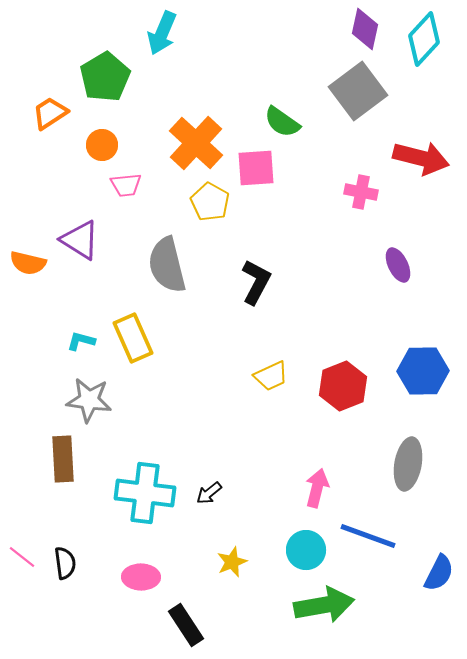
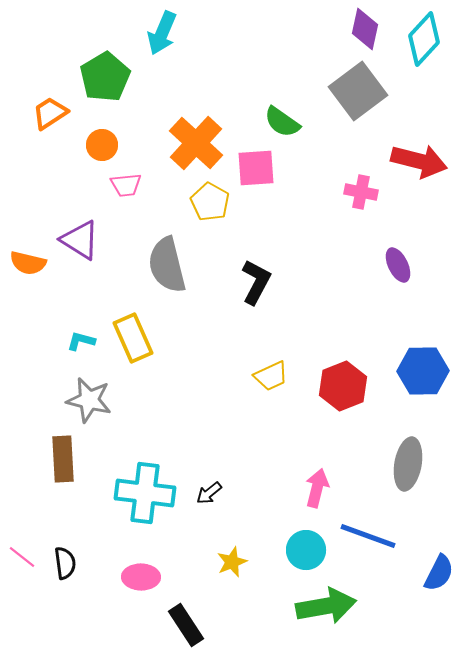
red arrow: moved 2 px left, 3 px down
gray star: rotated 6 degrees clockwise
green arrow: moved 2 px right, 1 px down
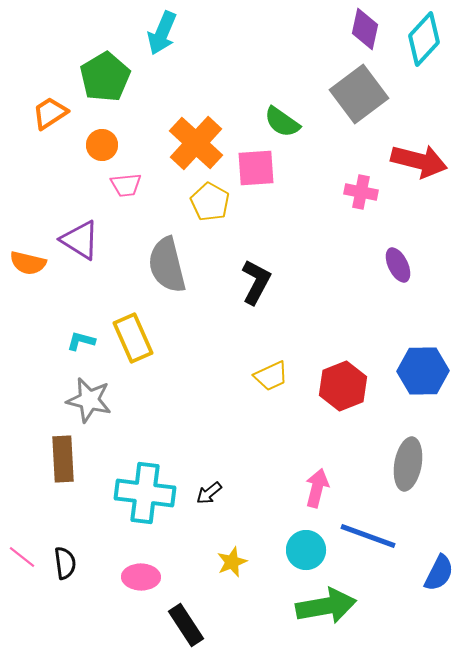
gray square: moved 1 px right, 3 px down
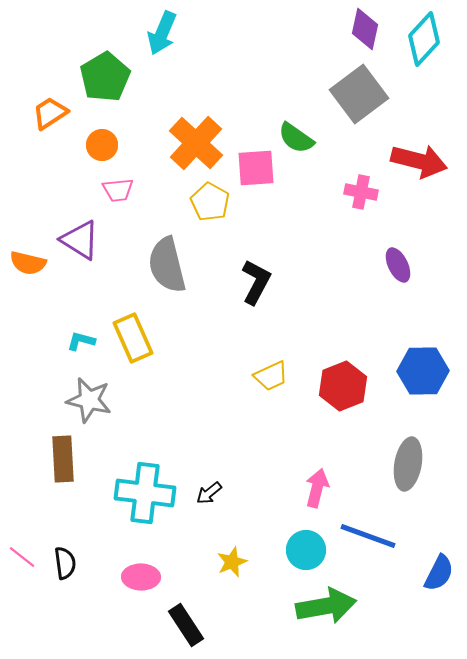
green semicircle: moved 14 px right, 16 px down
pink trapezoid: moved 8 px left, 5 px down
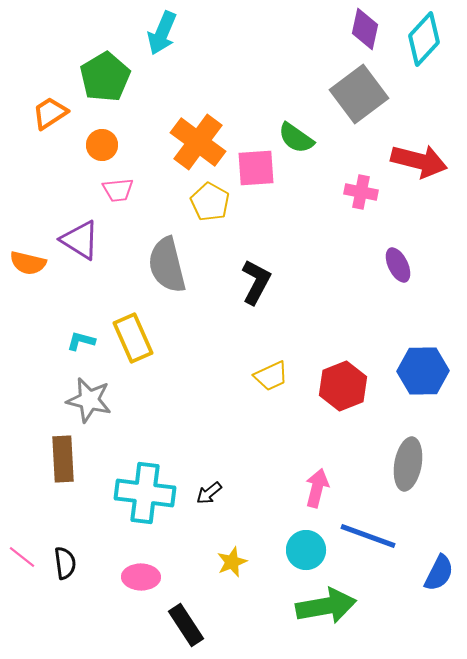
orange cross: moved 2 px right, 1 px up; rotated 6 degrees counterclockwise
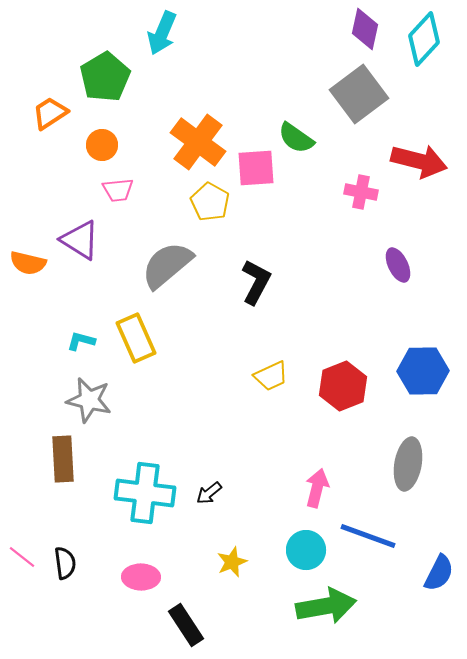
gray semicircle: rotated 64 degrees clockwise
yellow rectangle: moved 3 px right
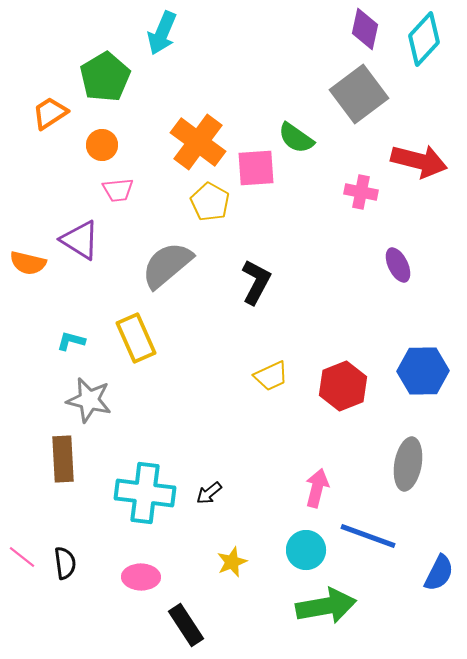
cyan L-shape: moved 10 px left
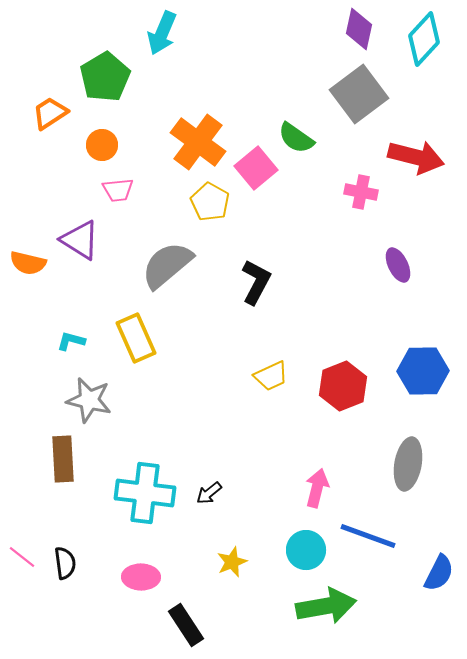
purple diamond: moved 6 px left
red arrow: moved 3 px left, 4 px up
pink square: rotated 36 degrees counterclockwise
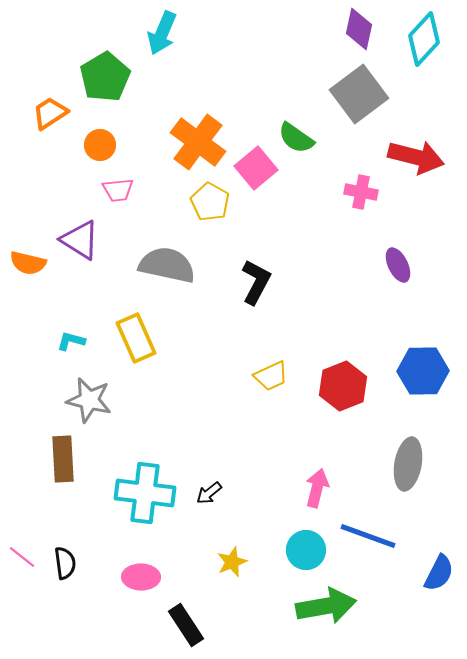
orange circle: moved 2 px left
gray semicircle: rotated 52 degrees clockwise
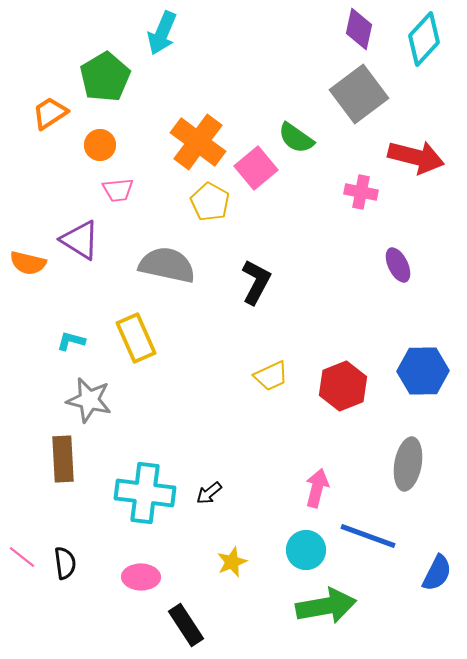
blue semicircle: moved 2 px left
